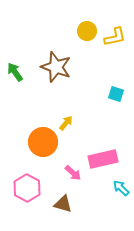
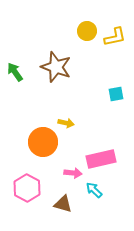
cyan square: rotated 28 degrees counterclockwise
yellow arrow: rotated 63 degrees clockwise
pink rectangle: moved 2 px left
pink arrow: rotated 36 degrees counterclockwise
cyan arrow: moved 27 px left, 2 px down
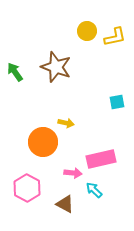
cyan square: moved 1 px right, 8 px down
brown triangle: moved 2 px right; rotated 12 degrees clockwise
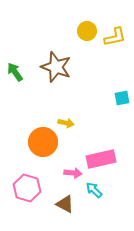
cyan square: moved 5 px right, 4 px up
pink hexagon: rotated 12 degrees counterclockwise
